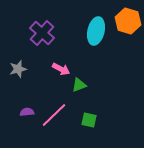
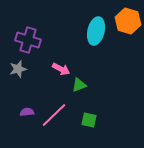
purple cross: moved 14 px left, 7 px down; rotated 25 degrees counterclockwise
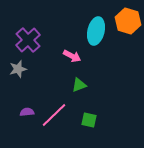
purple cross: rotated 30 degrees clockwise
pink arrow: moved 11 px right, 13 px up
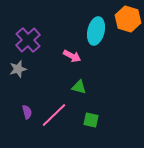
orange hexagon: moved 2 px up
green triangle: moved 2 px down; rotated 35 degrees clockwise
purple semicircle: rotated 80 degrees clockwise
green square: moved 2 px right
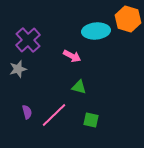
cyan ellipse: rotated 72 degrees clockwise
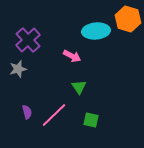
green triangle: rotated 42 degrees clockwise
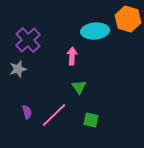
cyan ellipse: moved 1 px left
pink arrow: rotated 114 degrees counterclockwise
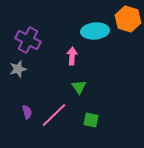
purple cross: rotated 20 degrees counterclockwise
